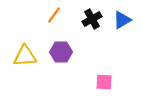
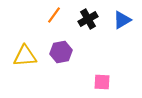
black cross: moved 4 px left
purple hexagon: rotated 10 degrees counterclockwise
pink square: moved 2 px left
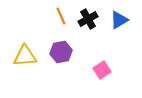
orange line: moved 7 px right, 1 px down; rotated 60 degrees counterclockwise
blue triangle: moved 3 px left
pink square: moved 12 px up; rotated 36 degrees counterclockwise
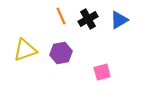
purple hexagon: moved 1 px down
yellow triangle: moved 6 px up; rotated 15 degrees counterclockwise
pink square: moved 2 px down; rotated 18 degrees clockwise
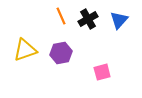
blue triangle: rotated 18 degrees counterclockwise
